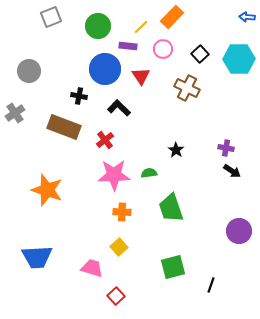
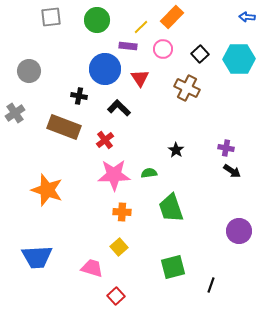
gray square: rotated 15 degrees clockwise
green circle: moved 1 px left, 6 px up
red triangle: moved 1 px left, 2 px down
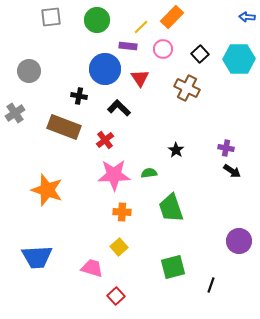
purple circle: moved 10 px down
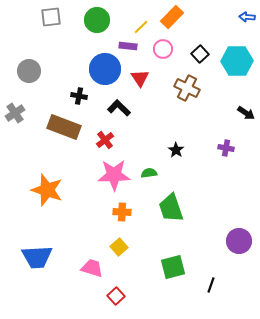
cyan hexagon: moved 2 px left, 2 px down
black arrow: moved 14 px right, 58 px up
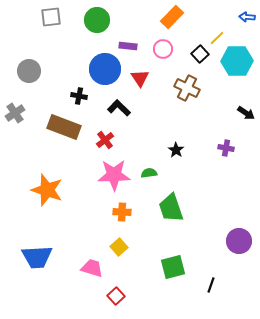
yellow line: moved 76 px right, 11 px down
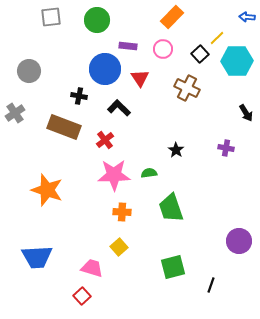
black arrow: rotated 24 degrees clockwise
red square: moved 34 px left
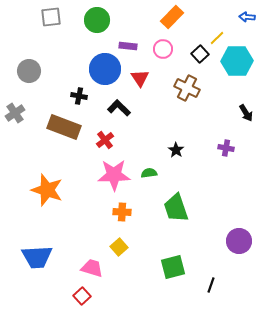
green trapezoid: moved 5 px right
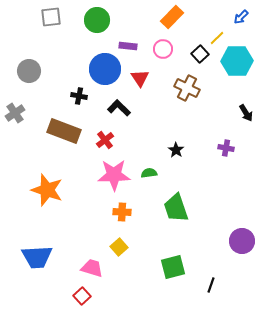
blue arrow: moved 6 px left; rotated 49 degrees counterclockwise
brown rectangle: moved 4 px down
purple circle: moved 3 px right
